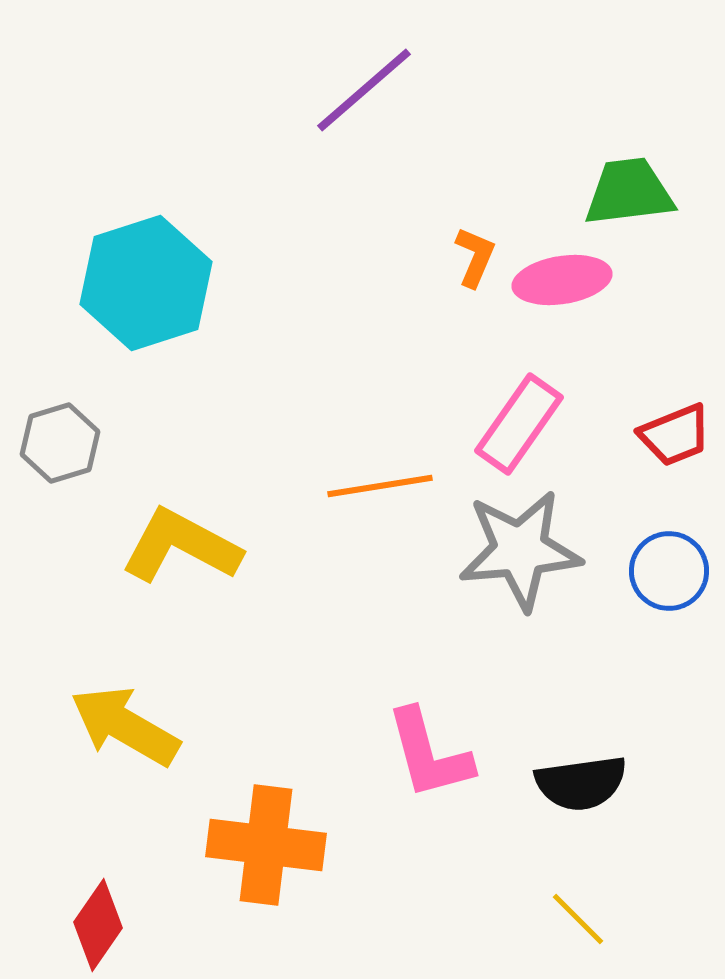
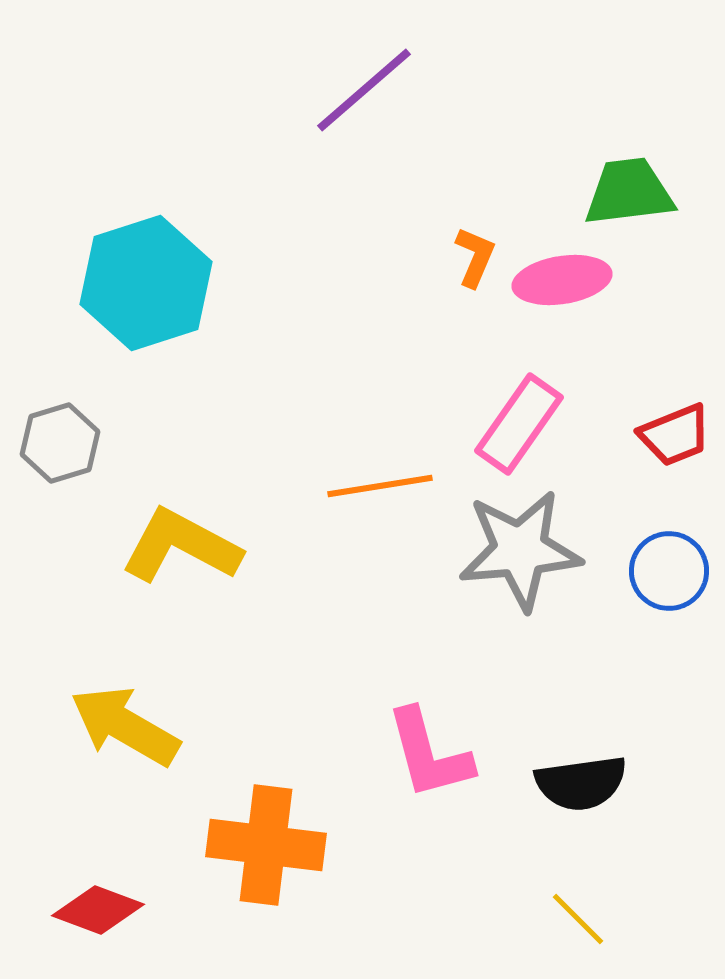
red diamond: moved 15 px up; rotated 76 degrees clockwise
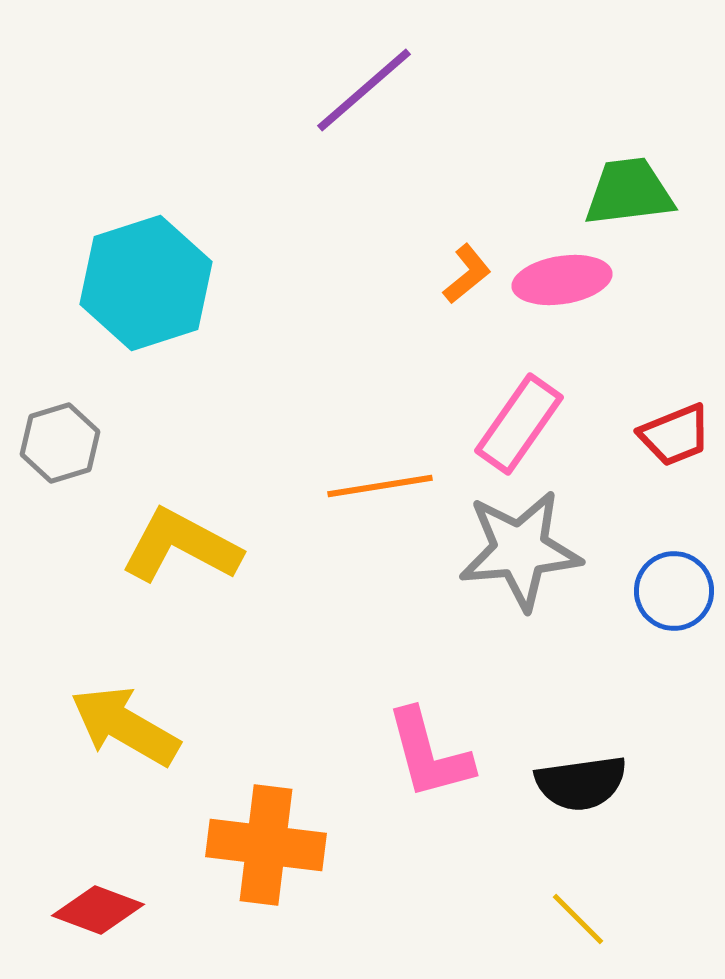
orange L-shape: moved 8 px left, 17 px down; rotated 28 degrees clockwise
blue circle: moved 5 px right, 20 px down
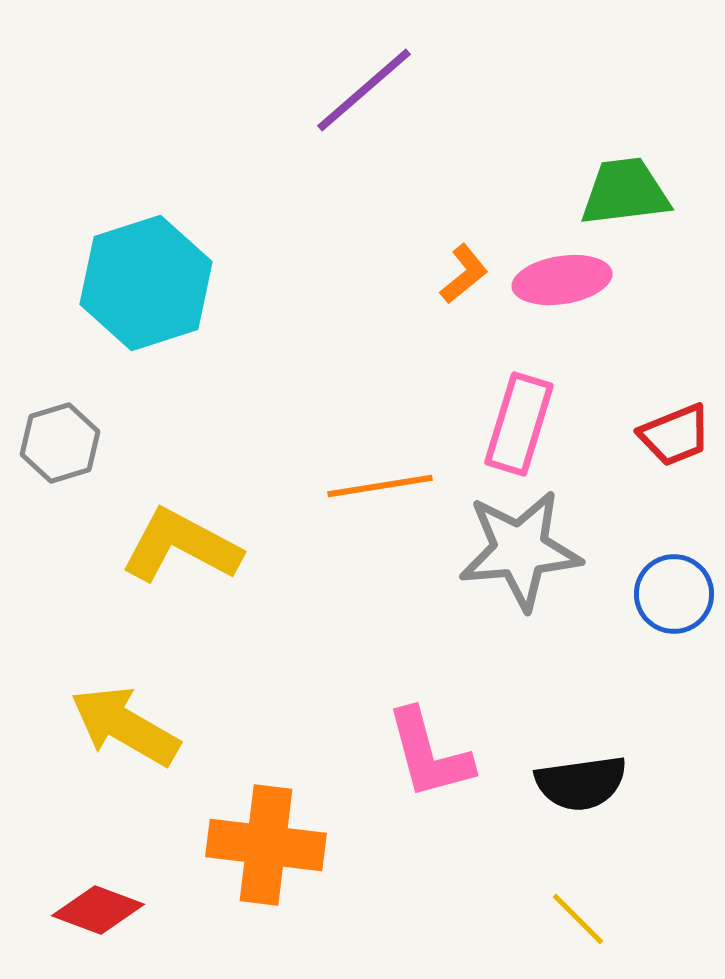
green trapezoid: moved 4 px left
orange L-shape: moved 3 px left
pink rectangle: rotated 18 degrees counterclockwise
blue circle: moved 3 px down
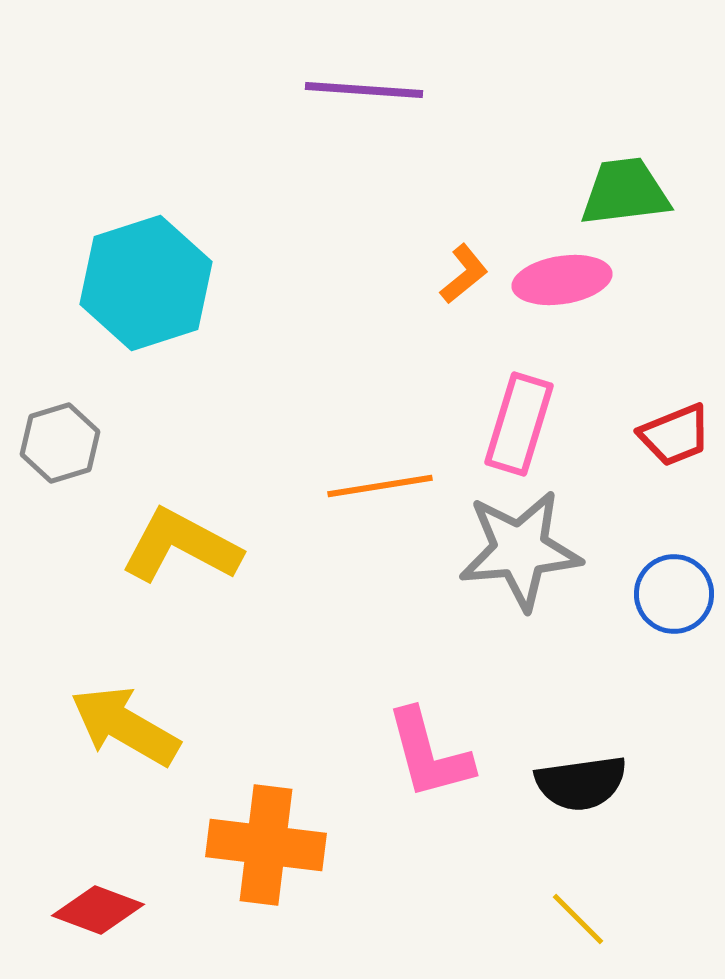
purple line: rotated 45 degrees clockwise
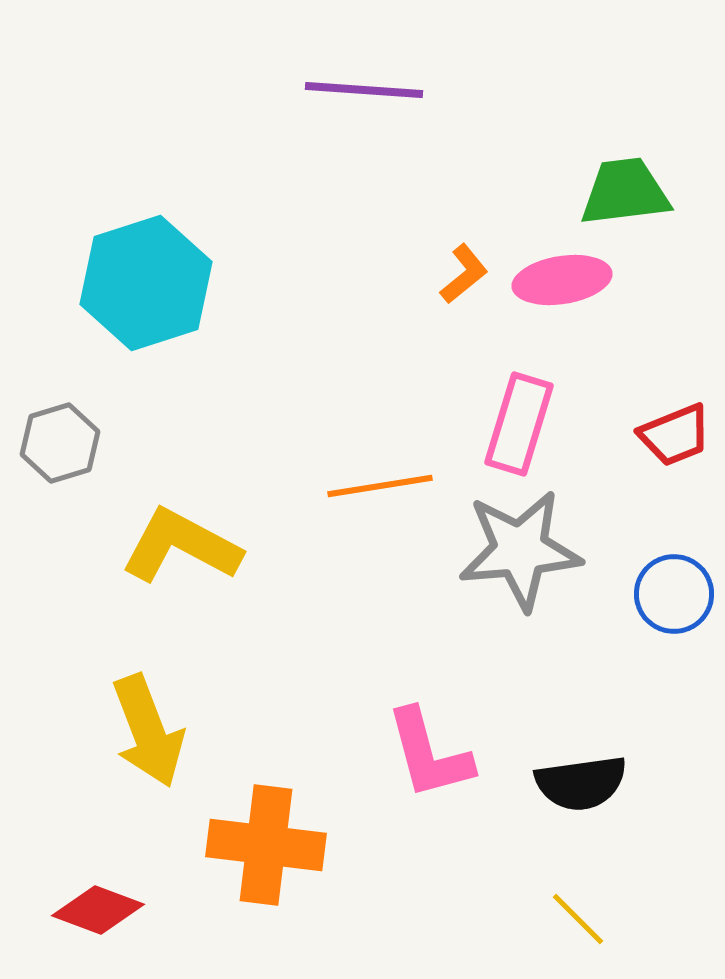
yellow arrow: moved 23 px right, 5 px down; rotated 141 degrees counterclockwise
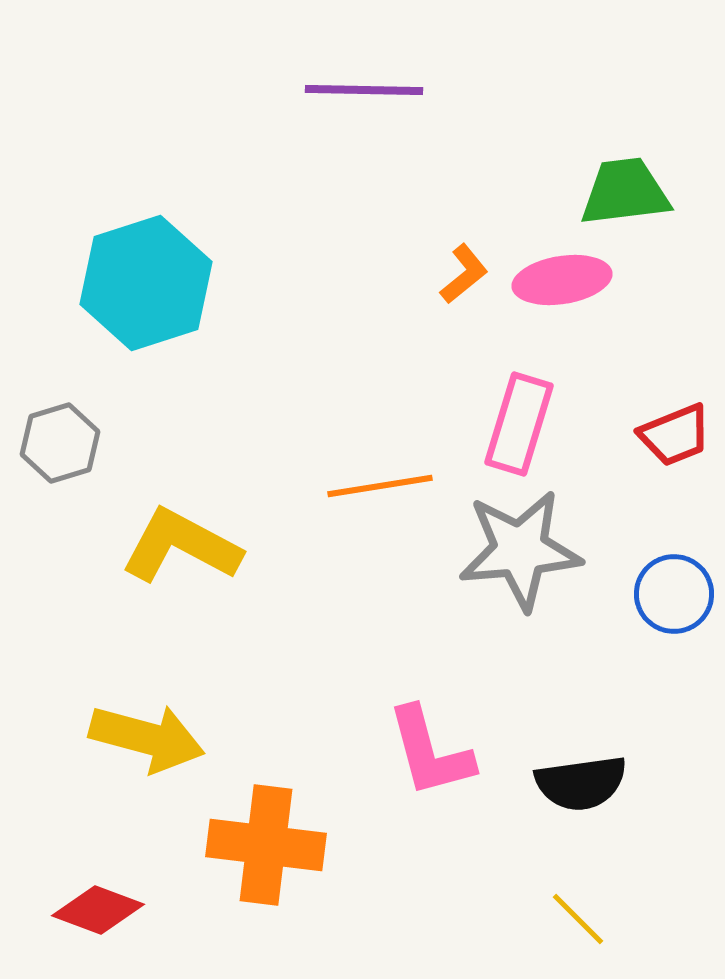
purple line: rotated 3 degrees counterclockwise
yellow arrow: moved 1 px left, 7 px down; rotated 54 degrees counterclockwise
pink L-shape: moved 1 px right, 2 px up
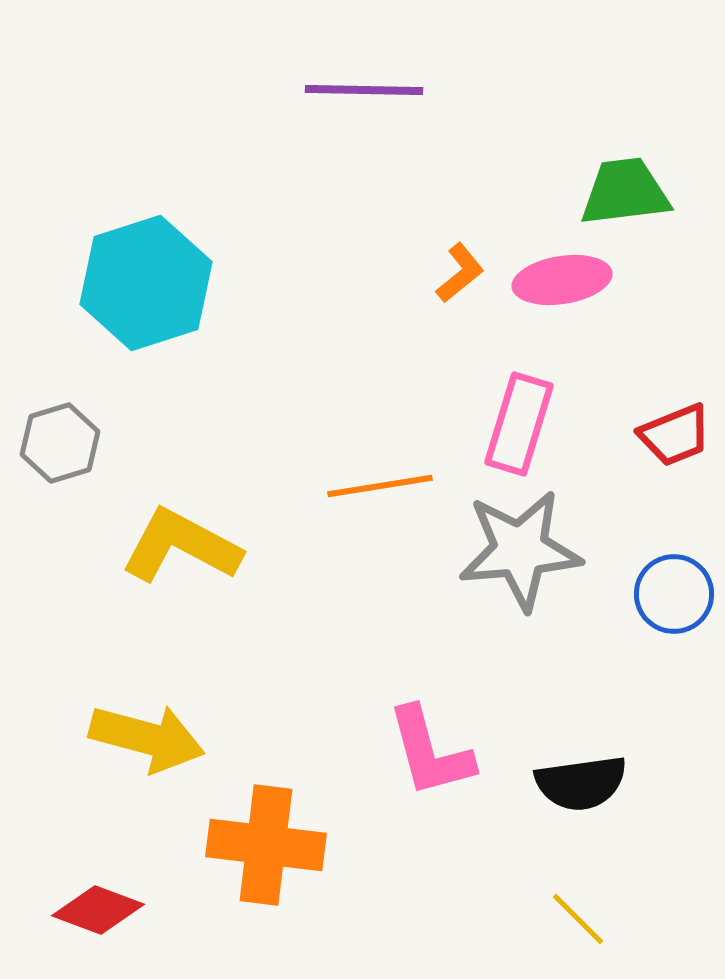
orange L-shape: moved 4 px left, 1 px up
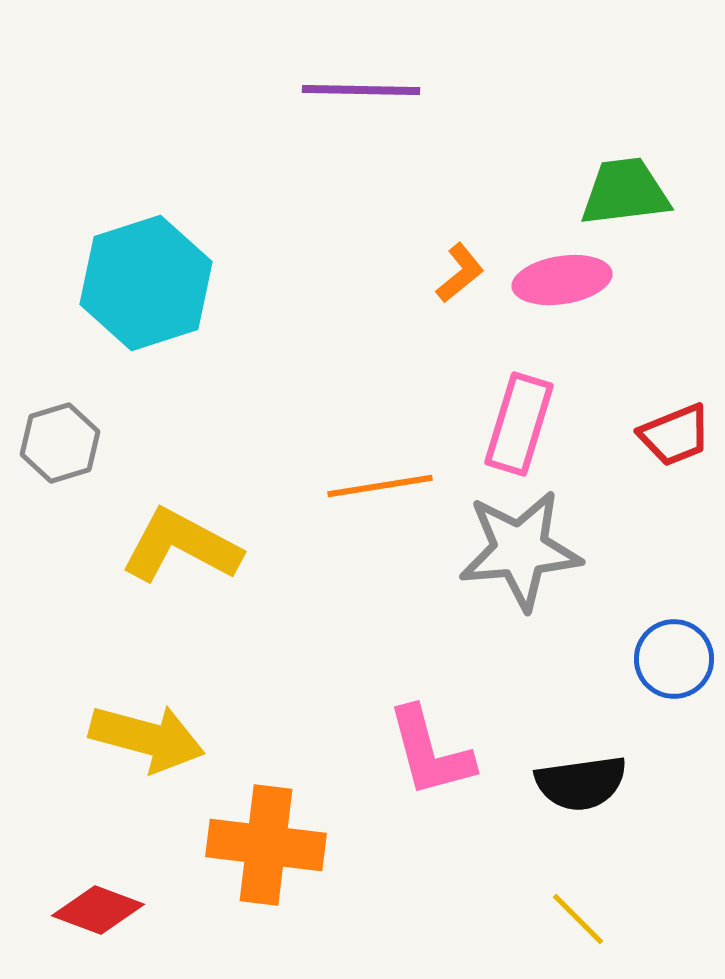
purple line: moved 3 px left
blue circle: moved 65 px down
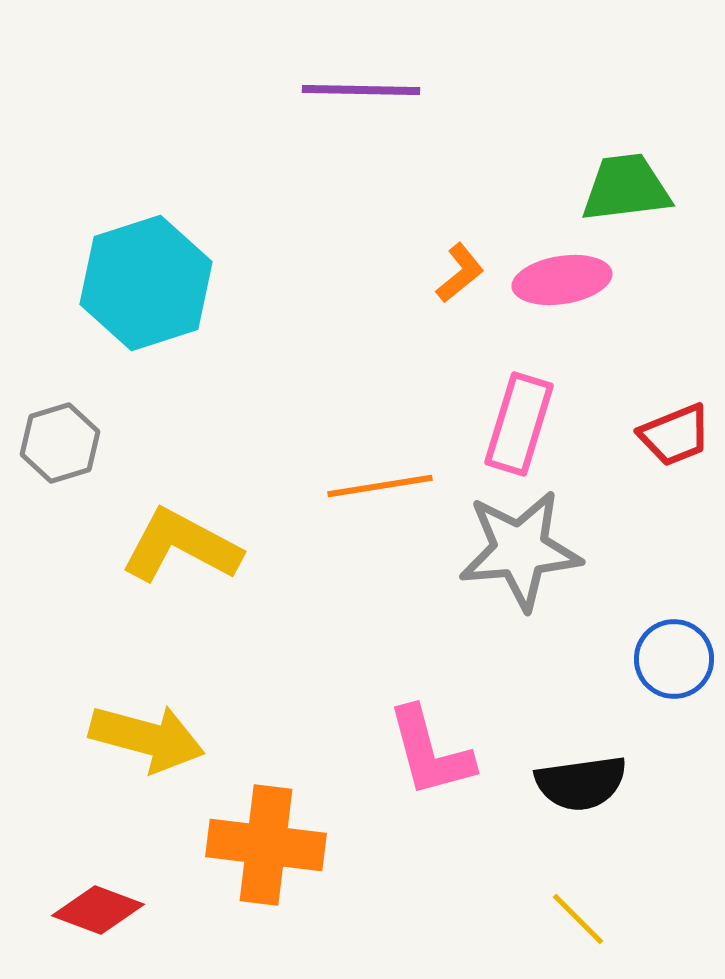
green trapezoid: moved 1 px right, 4 px up
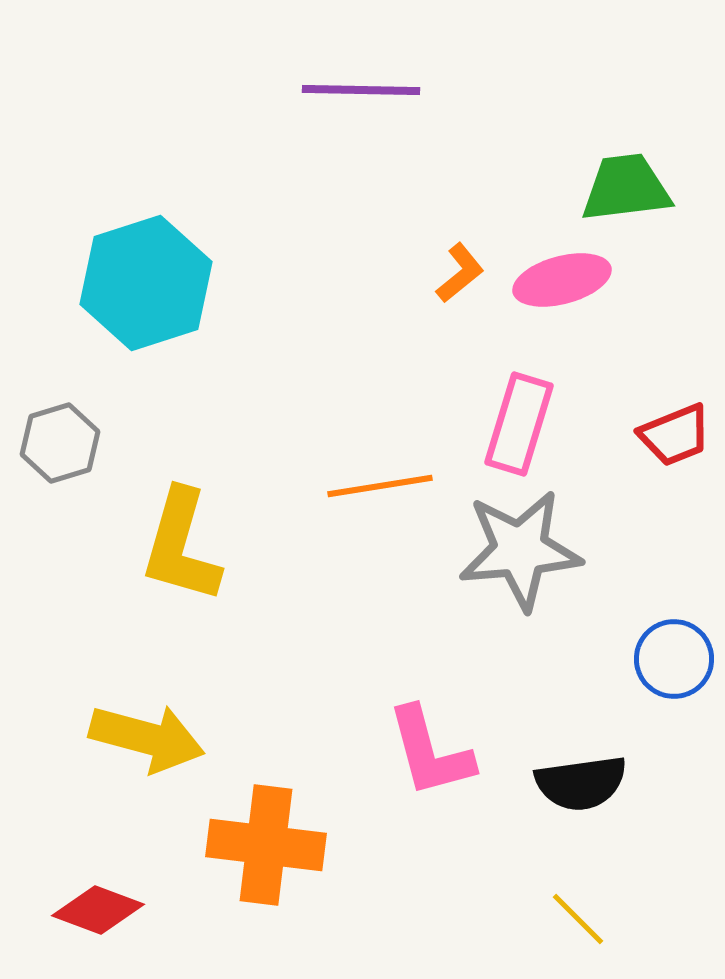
pink ellipse: rotated 6 degrees counterclockwise
yellow L-shape: rotated 102 degrees counterclockwise
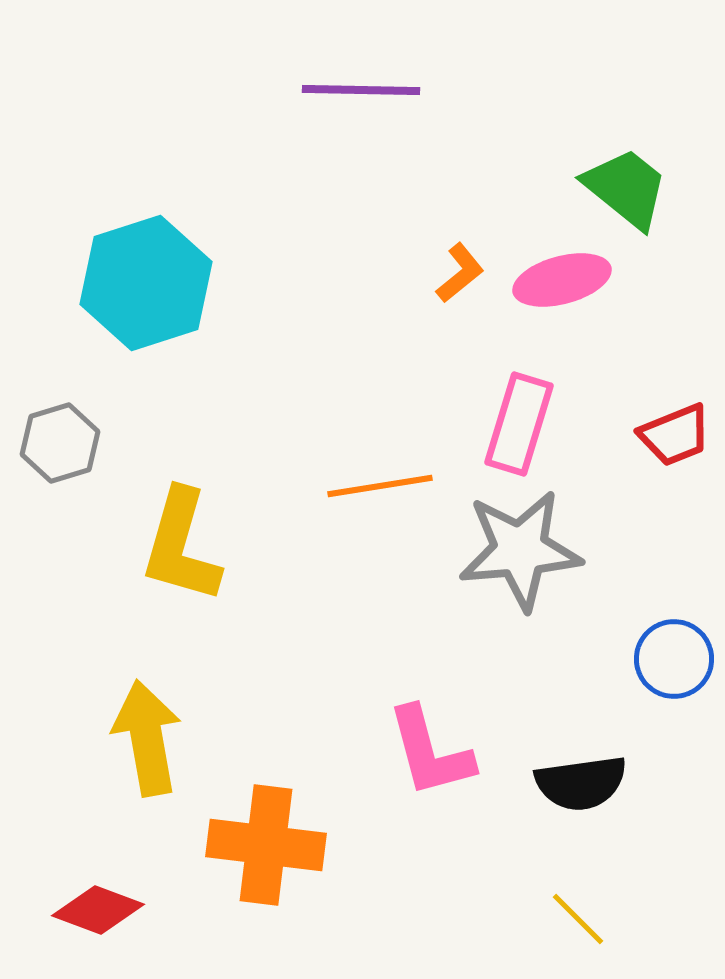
green trapezoid: rotated 46 degrees clockwise
yellow arrow: rotated 115 degrees counterclockwise
